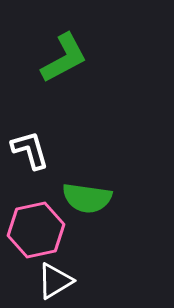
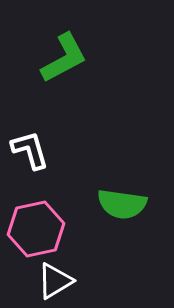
green semicircle: moved 35 px right, 6 px down
pink hexagon: moved 1 px up
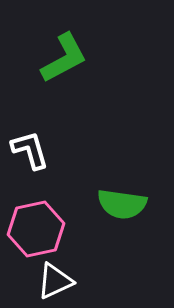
white triangle: rotated 6 degrees clockwise
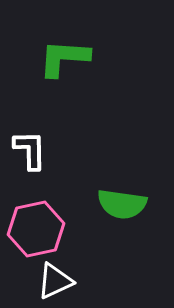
green L-shape: rotated 148 degrees counterclockwise
white L-shape: rotated 15 degrees clockwise
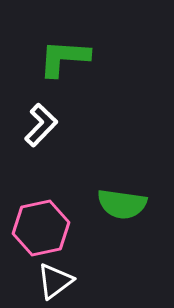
white L-shape: moved 11 px right, 25 px up; rotated 45 degrees clockwise
pink hexagon: moved 5 px right, 1 px up
white triangle: rotated 12 degrees counterclockwise
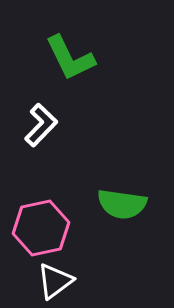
green L-shape: moved 6 px right; rotated 120 degrees counterclockwise
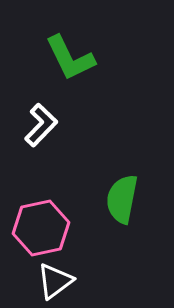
green semicircle: moved 5 px up; rotated 93 degrees clockwise
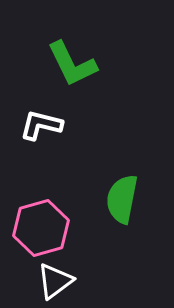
green L-shape: moved 2 px right, 6 px down
white L-shape: rotated 120 degrees counterclockwise
pink hexagon: rotated 4 degrees counterclockwise
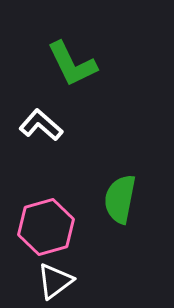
white L-shape: rotated 27 degrees clockwise
green semicircle: moved 2 px left
pink hexagon: moved 5 px right, 1 px up
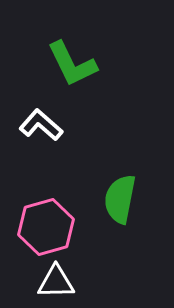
white triangle: moved 1 px right, 1 px down; rotated 36 degrees clockwise
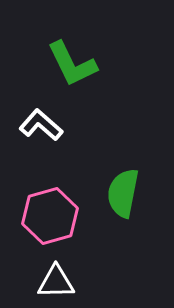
green semicircle: moved 3 px right, 6 px up
pink hexagon: moved 4 px right, 11 px up
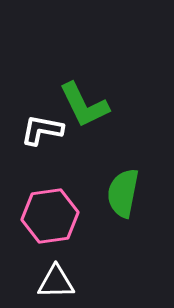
green L-shape: moved 12 px right, 41 px down
white L-shape: moved 1 px right, 5 px down; rotated 30 degrees counterclockwise
pink hexagon: rotated 8 degrees clockwise
